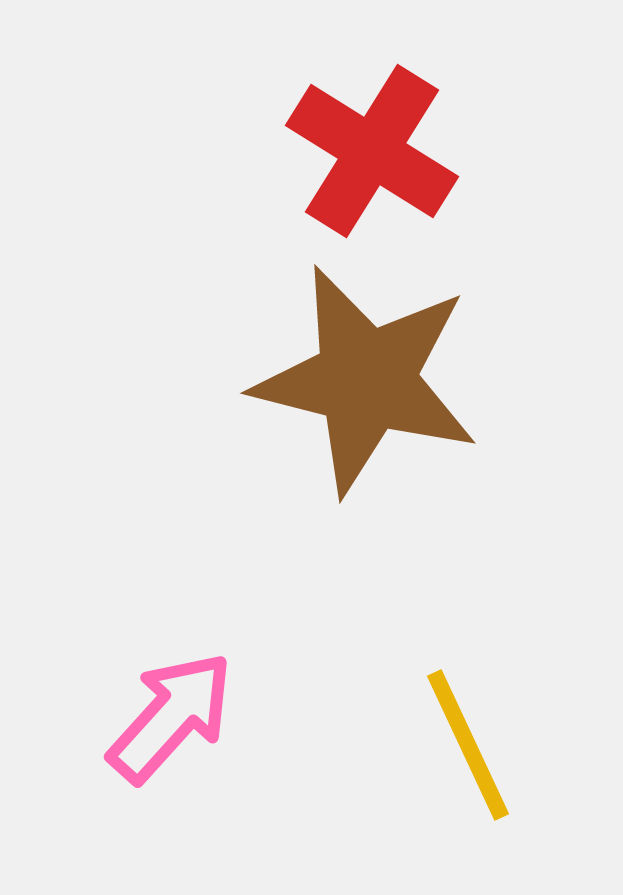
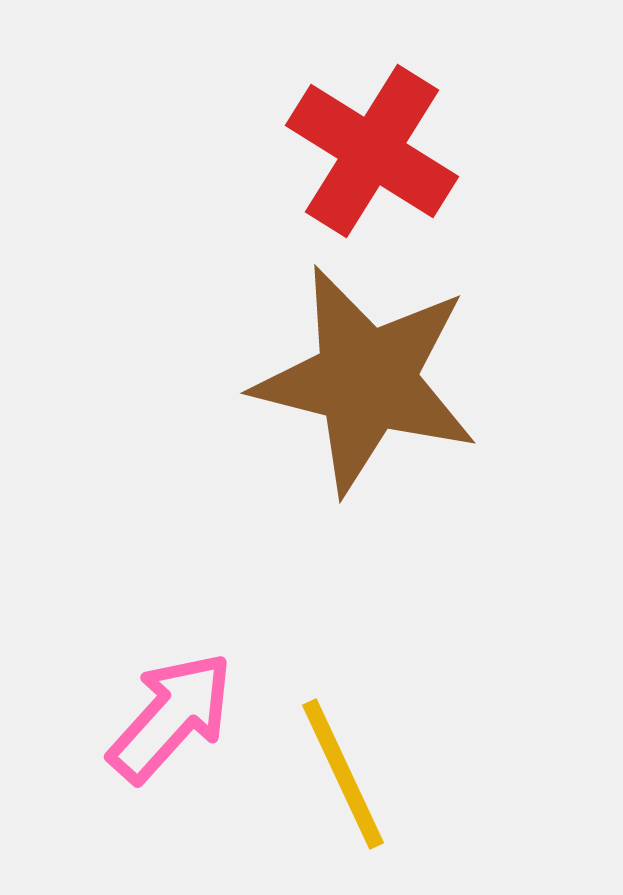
yellow line: moved 125 px left, 29 px down
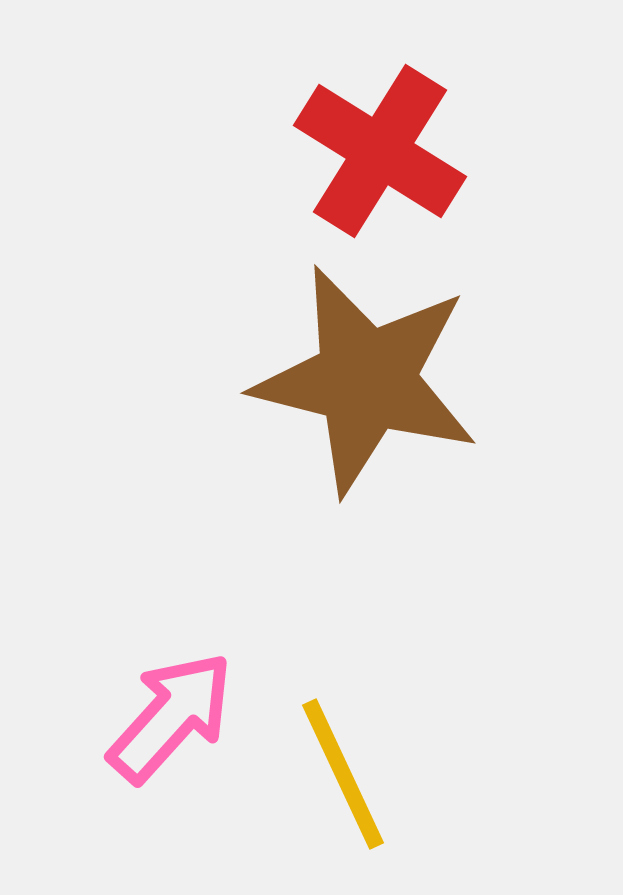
red cross: moved 8 px right
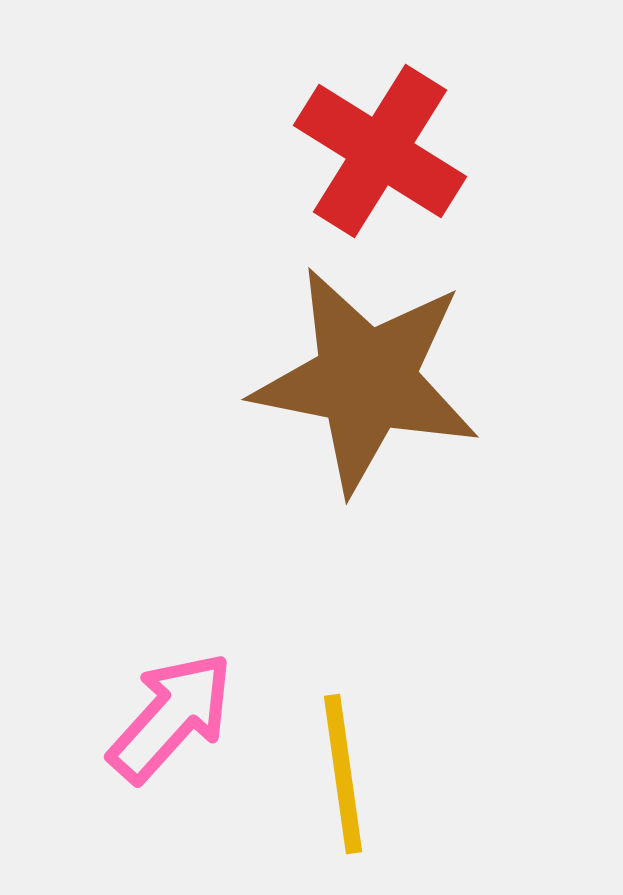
brown star: rotated 3 degrees counterclockwise
yellow line: rotated 17 degrees clockwise
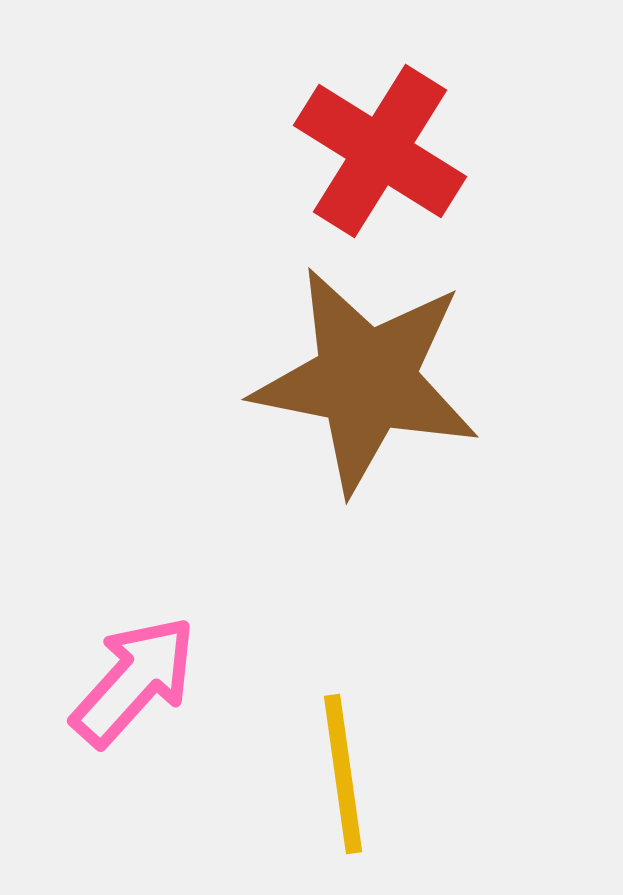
pink arrow: moved 37 px left, 36 px up
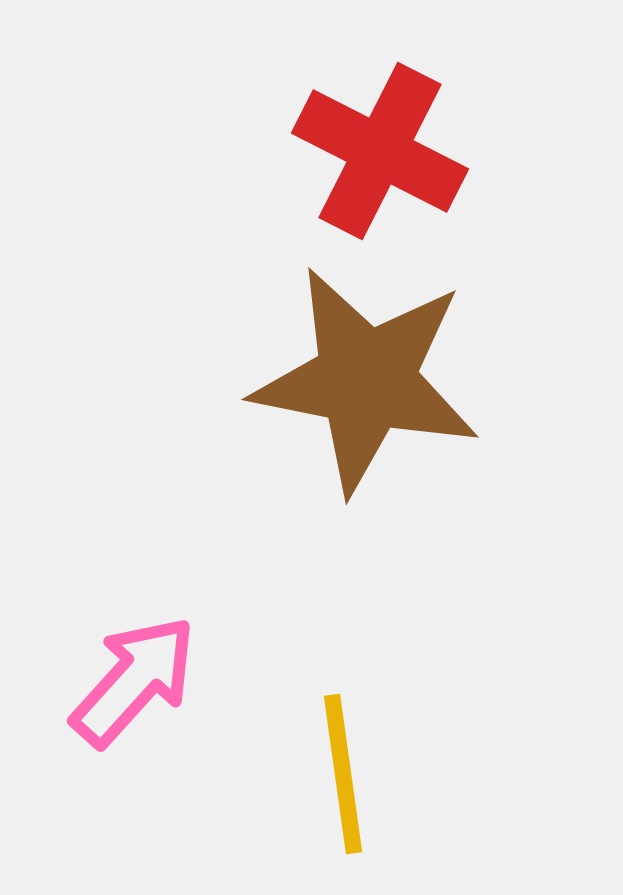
red cross: rotated 5 degrees counterclockwise
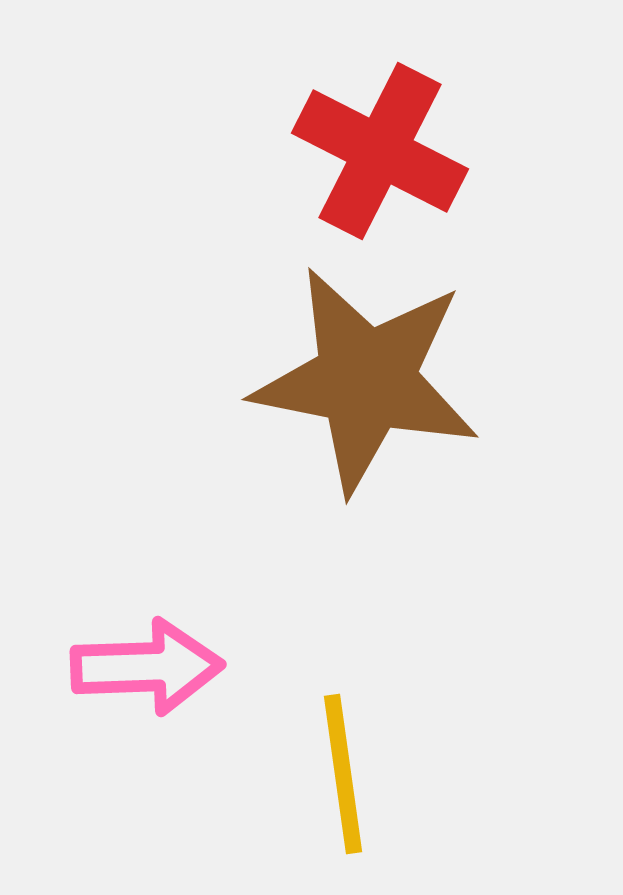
pink arrow: moved 13 px right, 14 px up; rotated 46 degrees clockwise
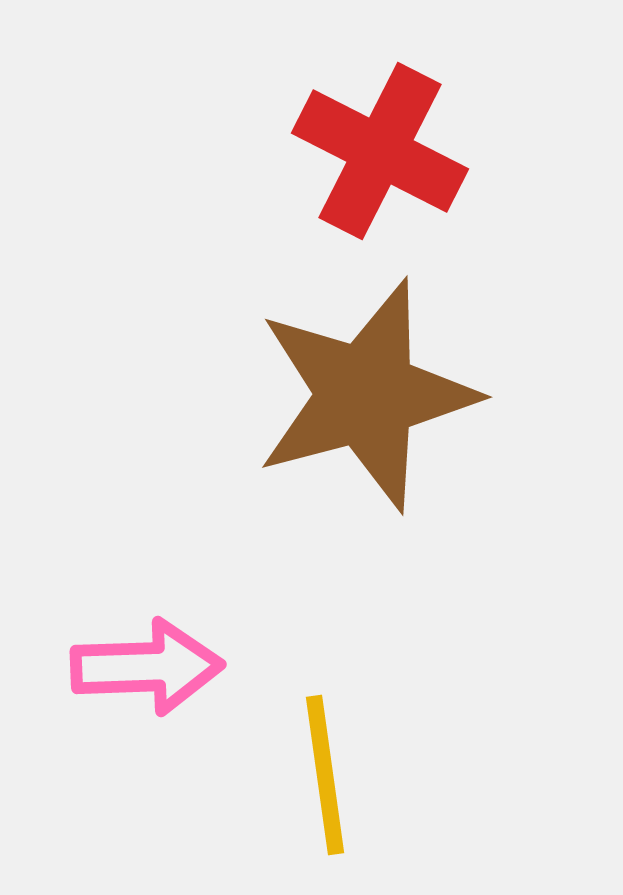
brown star: moved 15 px down; rotated 26 degrees counterclockwise
yellow line: moved 18 px left, 1 px down
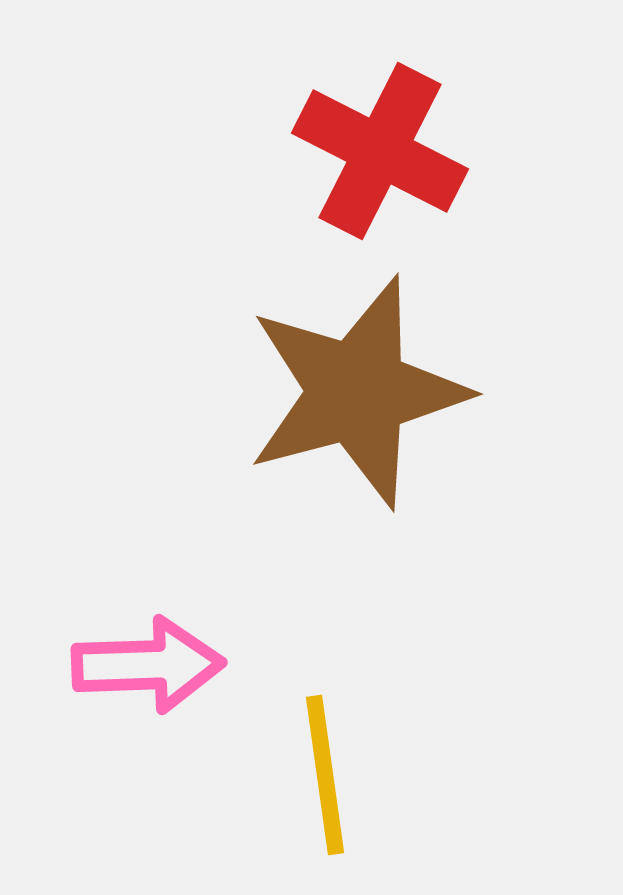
brown star: moved 9 px left, 3 px up
pink arrow: moved 1 px right, 2 px up
